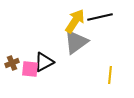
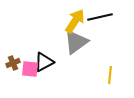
brown cross: moved 1 px right
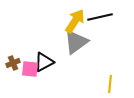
yellow line: moved 9 px down
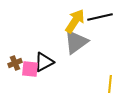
brown cross: moved 2 px right
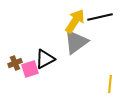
black triangle: moved 1 px right, 3 px up
pink square: rotated 24 degrees counterclockwise
